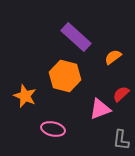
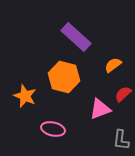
orange semicircle: moved 8 px down
orange hexagon: moved 1 px left, 1 px down
red semicircle: moved 2 px right
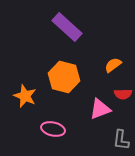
purple rectangle: moved 9 px left, 10 px up
red semicircle: rotated 138 degrees counterclockwise
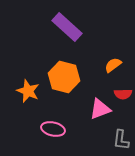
orange star: moved 3 px right, 5 px up
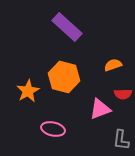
orange semicircle: rotated 18 degrees clockwise
orange star: rotated 20 degrees clockwise
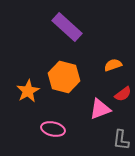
red semicircle: rotated 36 degrees counterclockwise
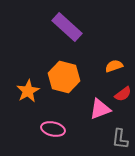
orange semicircle: moved 1 px right, 1 px down
gray L-shape: moved 1 px left, 1 px up
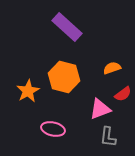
orange semicircle: moved 2 px left, 2 px down
gray L-shape: moved 12 px left, 2 px up
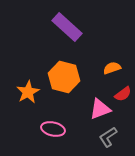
orange star: moved 1 px down
gray L-shape: rotated 50 degrees clockwise
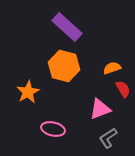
orange hexagon: moved 11 px up
red semicircle: moved 5 px up; rotated 84 degrees counterclockwise
gray L-shape: moved 1 px down
